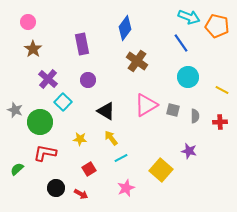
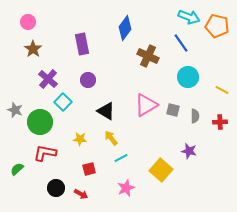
brown cross: moved 11 px right, 5 px up; rotated 10 degrees counterclockwise
red square: rotated 16 degrees clockwise
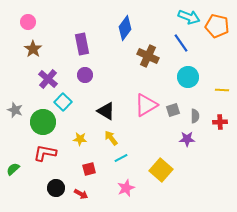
purple circle: moved 3 px left, 5 px up
yellow line: rotated 24 degrees counterclockwise
gray square: rotated 32 degrees counterclockwise
green circle: moved 3 px right
purple star: moved 2 px left, 12 px up; rotated 14 degrees counterclockwise
green semicircle: moved 4 px left
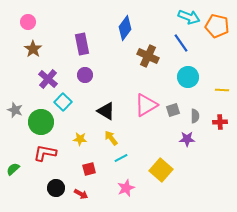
green circle: moved 2 px left
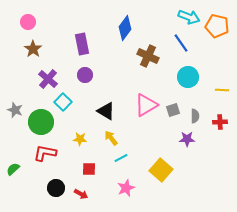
red square: rotated 16 degrees clockwise
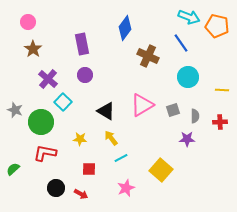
pink triangle: moved 4 px left
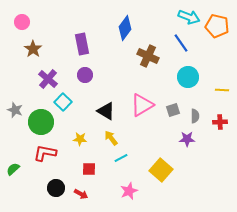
pink circle: moved 6 px left
pink star: moved 3 px right, 3 px down
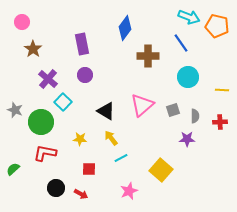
brown cross: rotated 25 degrees counterclockwise
pink triangle: rotated 10 degrees counterclockwise
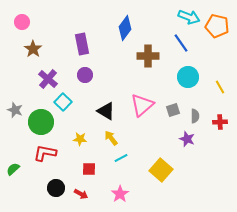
yellow line: moved 2 px left, 3 px up; rotated 56 degrees clockwise
purple star: rotated 21 degrees clockwise
pink star: moved 9 px left, 3 px down; rotated 12 degrees counterclockwise
